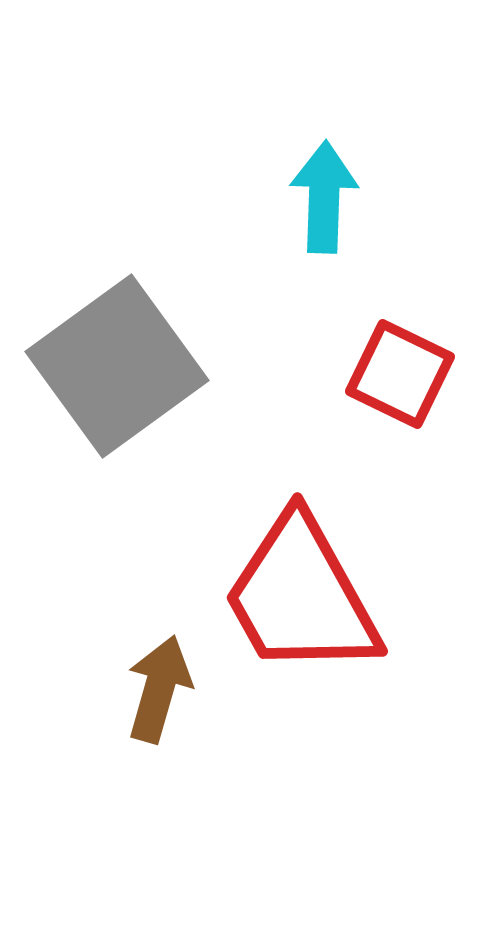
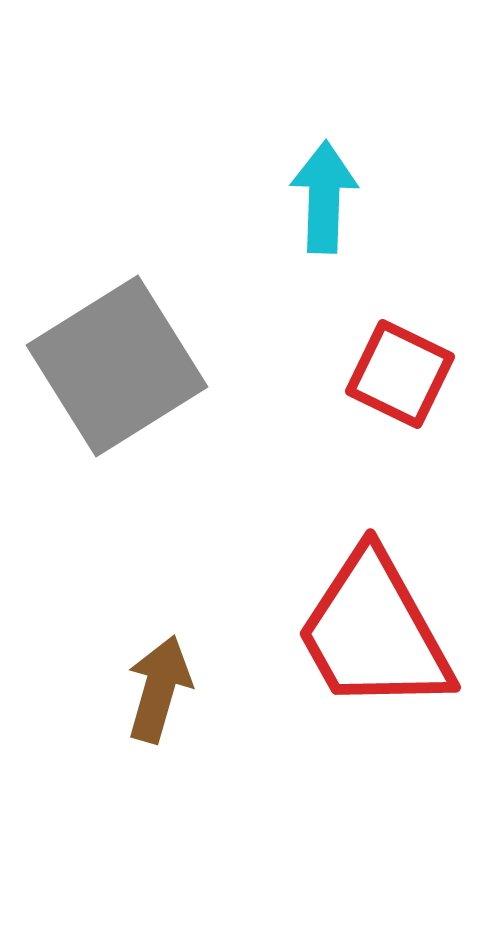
gray square: rotated 4 degrees clockwise
red trapezoid: moved 73 px right, 36 px down
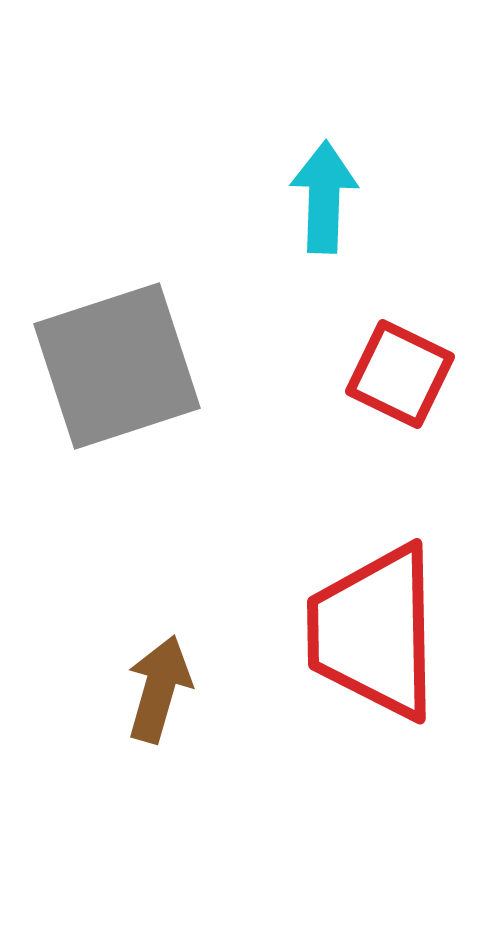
gray square: rotated 14 degrees clockwise
red trapezoid: rotated 28 degrees clockwise
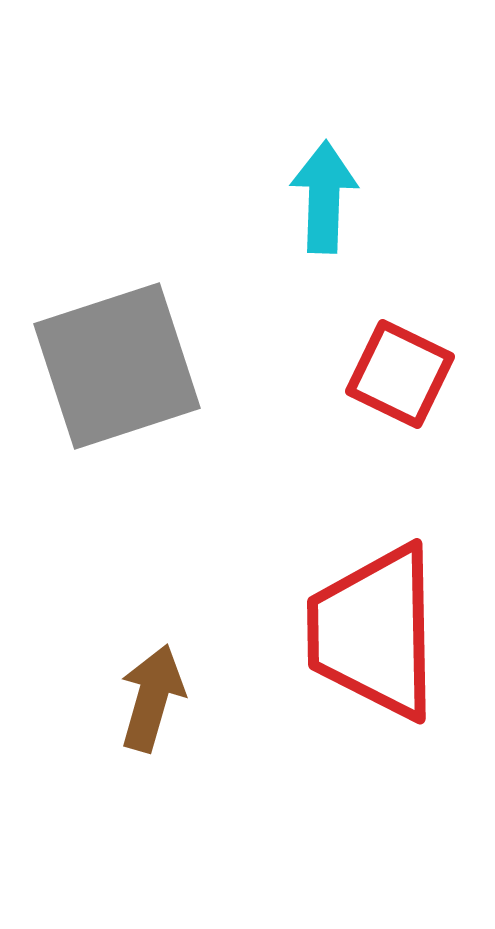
brown arrow: moved 7 px left, 9 px down
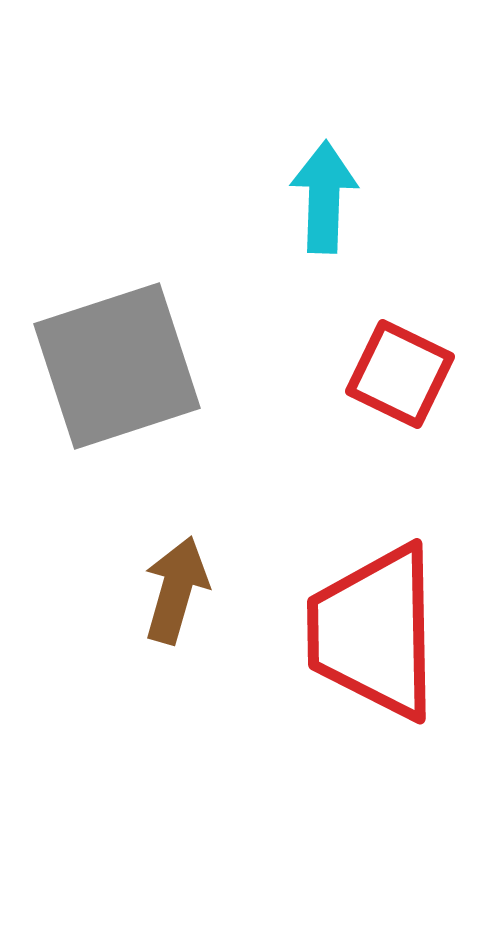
brown arrow: moved 24 px right, 108 px up
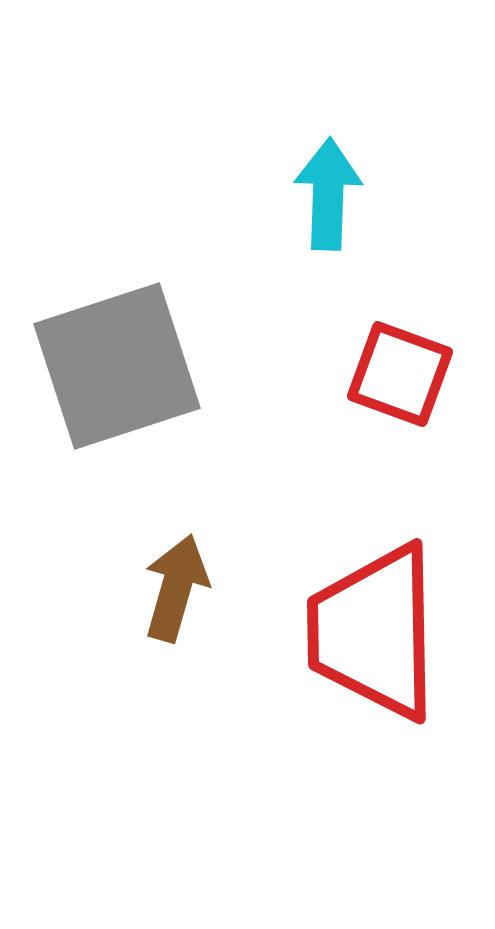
cyan arrow: moved 4 px right, 3 px up
red square: rotated 6 degrees counterclockwise
brown arrow: moved 2 px up
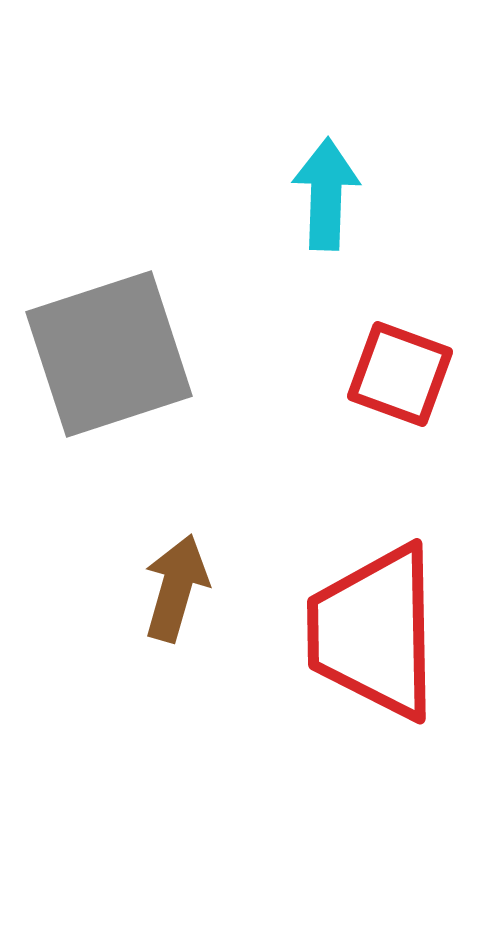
cyan arrow: moved 2 px left
gray square: moved 8 px left, 12 px up
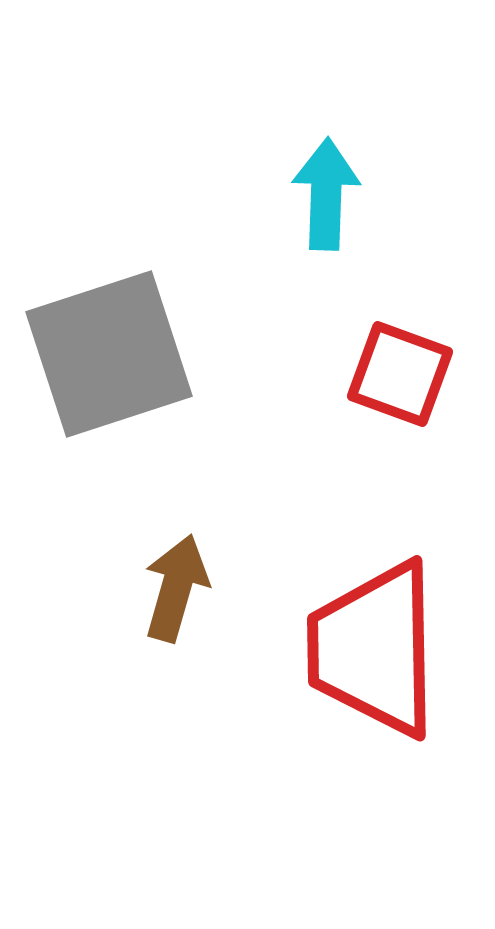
red trapezoid: moved 17 px down
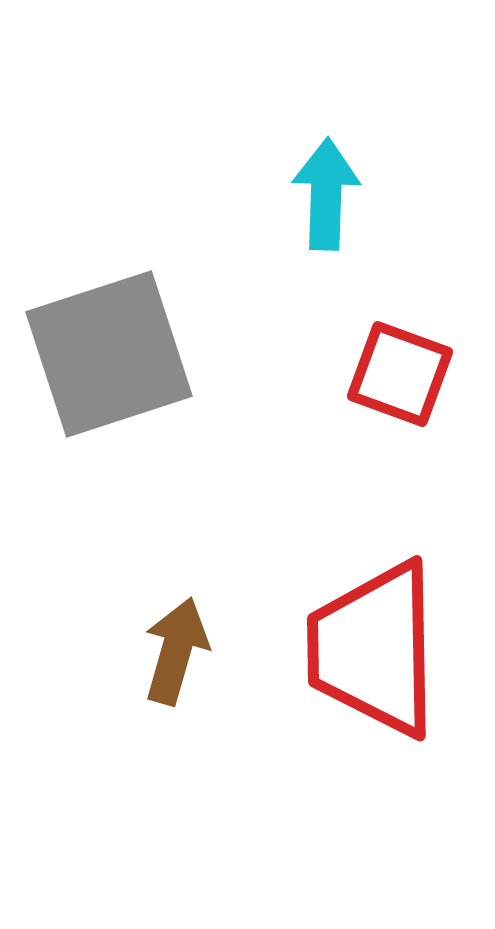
brown arrow: moved 63 px down
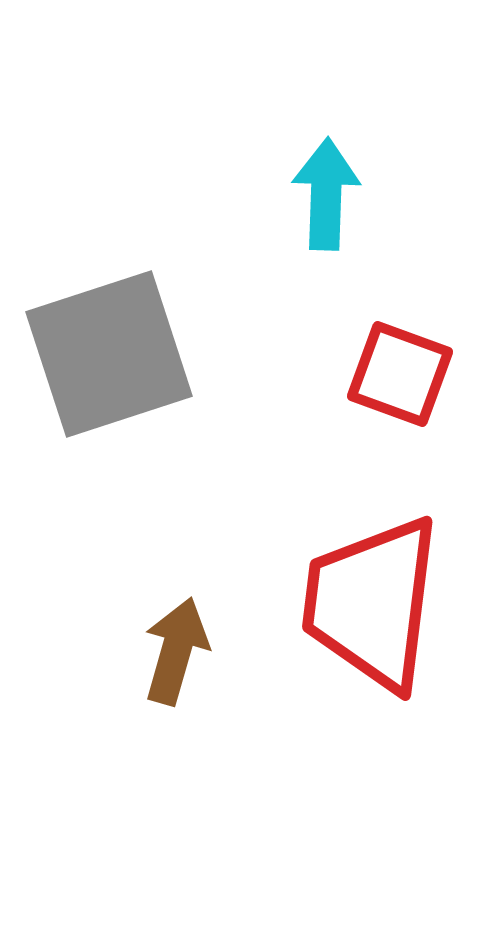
red trapezoid: moved 2 px left, 46 px up; rotated 8 degrees clockwise
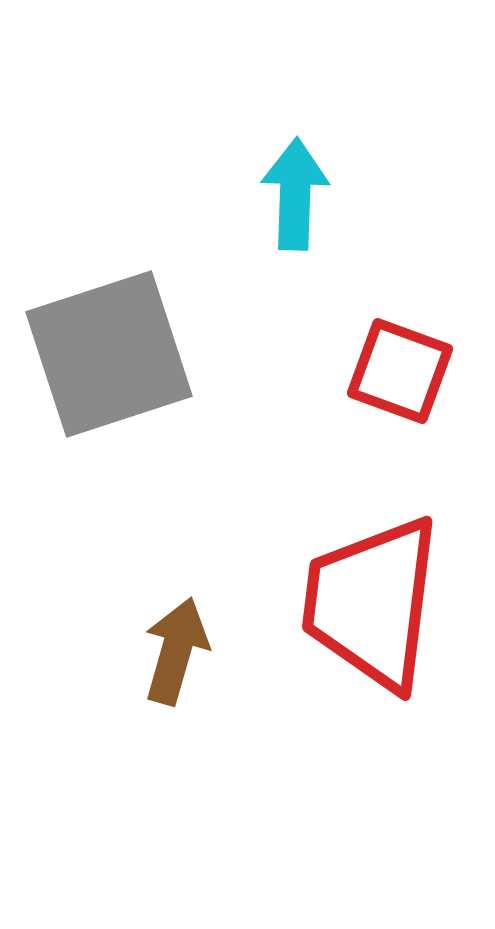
cyan arrow: moved 31 px left
red square: moved 3 px up
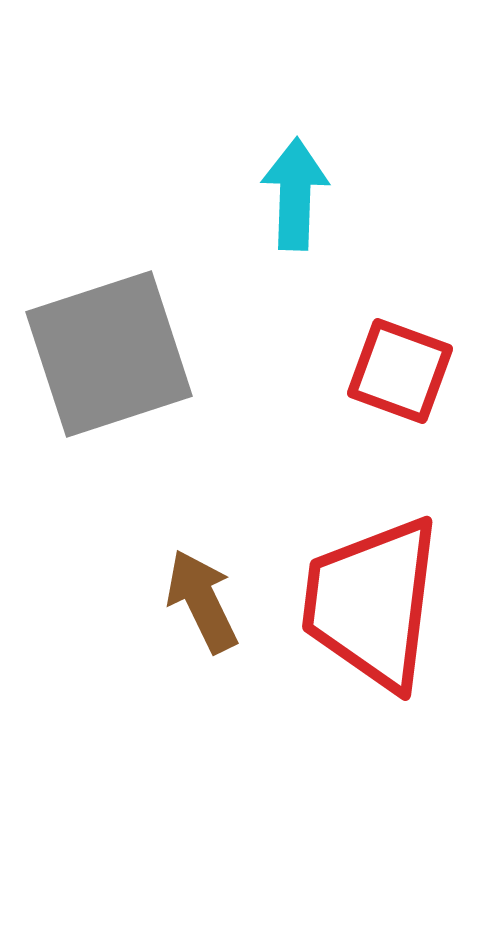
brown arrow: moved 26 px right, 50 px up; rotated 42 degrees counterclockwise
